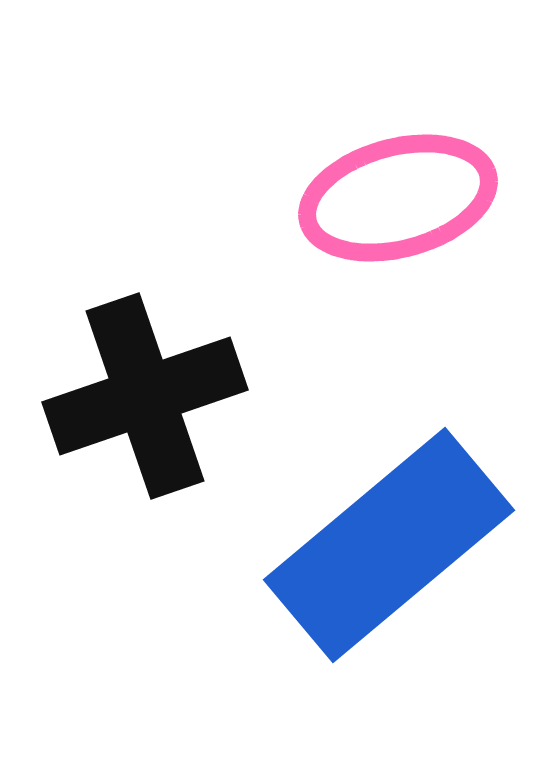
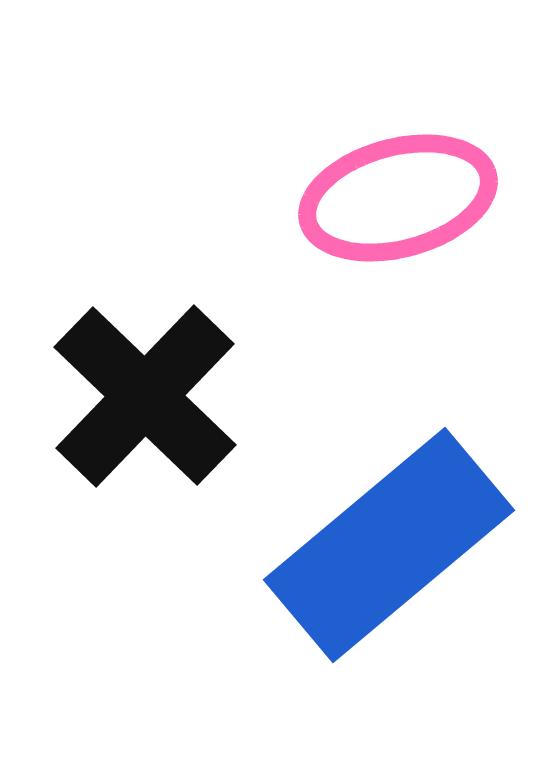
black cross: rotated 27 degrees counterclockwise
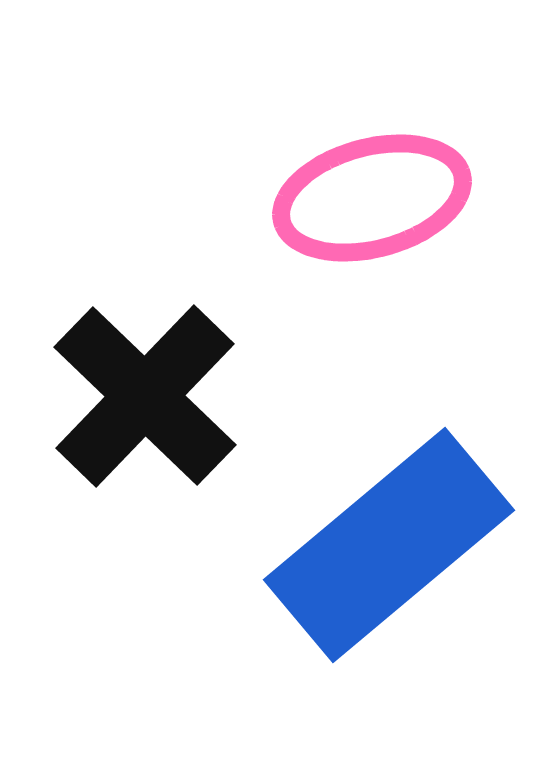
pink ellipse: moved 26 px left
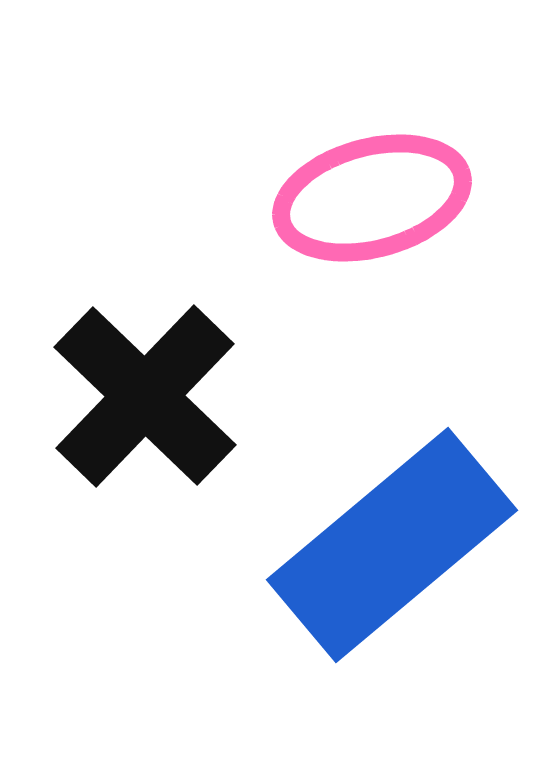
blue rectangle: moved 3 px right
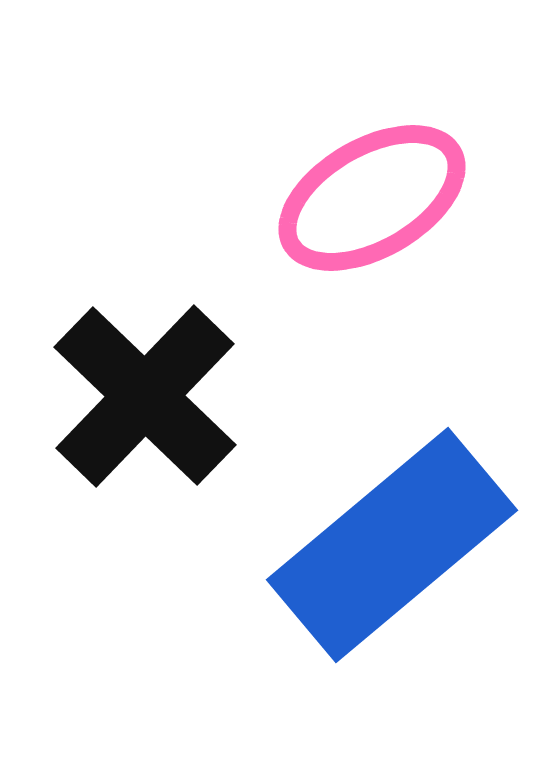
pink ellipse: rotated 15 degrees counterclockwise
